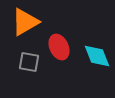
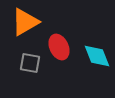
gray square: moved 1 px right, 1 px down
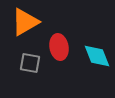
red ellipse: rotated 15 degrees clockwise
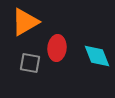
red ellipse: moved 2 px left, 1 px down; rotated 15 degrees clockwise
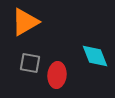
red ellipse: moved 27 px down
cyan diamond: moved 2 px left
